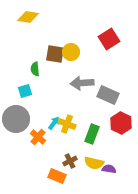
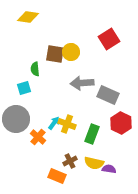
cyan square: moved 1 px left, 3 px up
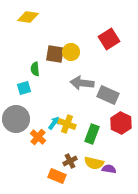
gray arrow: rotated 10 degrees clockwise
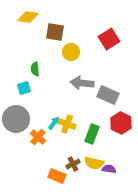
brown square: moved 22 px up
brown cross: moved 3 px right, 3 px down
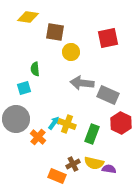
red square: moved 1 px left, 1 px up; rotated 20 degrees clockwise
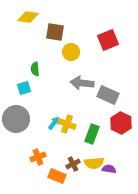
red square: moved 2 px down; rotated 10 degrees counterclockwise
orange cross: moved 20 px down; rotated 28 degrees clockwise
yellow semicircle: rotated 18 degrees counterclockwise
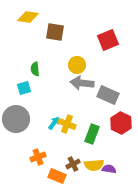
yellow circle: moved 6 px right, 13 px down
yellow semicircle: moved 2 px down
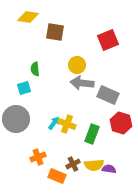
red hexagon: rotated 10 degrees counterclockwise
